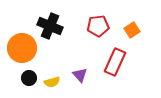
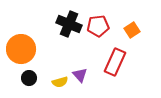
black cross: moved 19 px right, 2 px up
orange circle: moved 1 px left, 1 px down
yellow semicircle: moved 8 px right
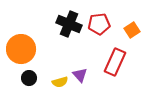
red pentagon: moved 1 px right, 2 px up
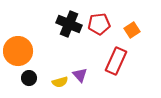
orange circle: moved 3 px left, 2 px down
red rectangle: moved 1 px right, 1 px up
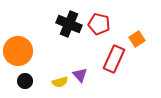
red pentagon: rotated 20 degrees clockwise
orange square: moved 5 px right, 9 px down
red rectangle: moved 2 px left, 2 px up
black circle: moved 4 px left, 3 px down
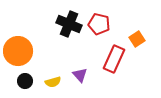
yellow semicircle: moved 7 px left
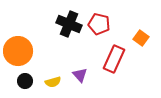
orange square: moved 4 px right, 1 px up; rotated 21 degrees counterclockwise
